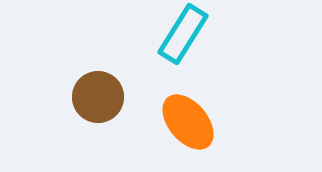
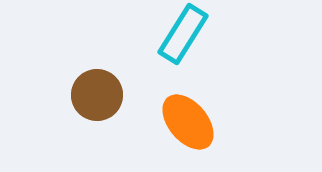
brown circle: moved 1 px left, 2 px up
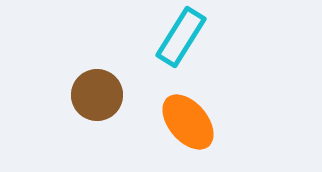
cyan rectangle: moved 2 px left, 3 px down
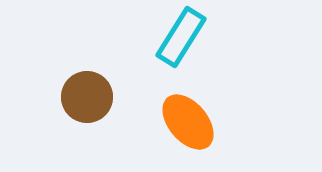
brown circle: moved 10 px left, 2 px down
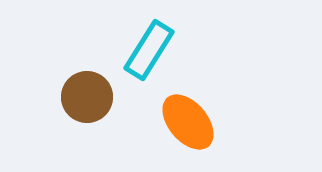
cyan rectangle: moved 32 px left, 13 px down
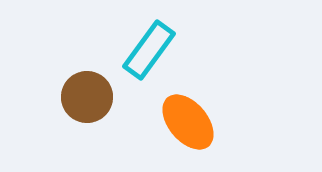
cyan rectangle: rotated 4 degrees clockwise
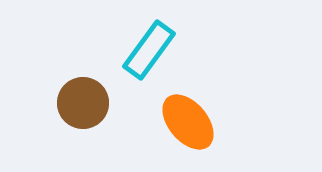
brown circle: moved 4 px left, 6 px down
